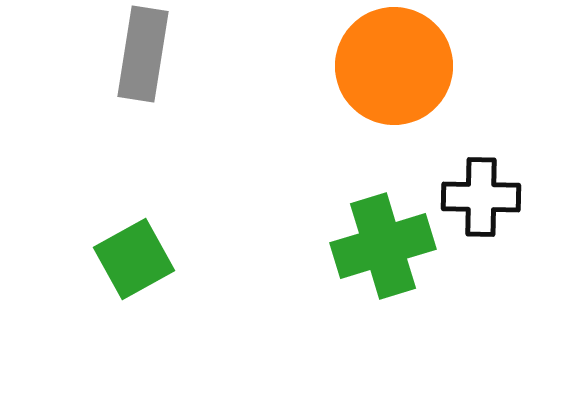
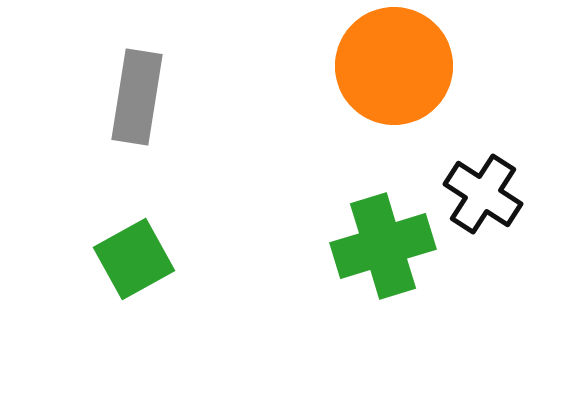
gray rectangle: moved 6 px left, 43 px down
black cross: moved 2 px right, 3 px up; rotated 32 degrees clockwise
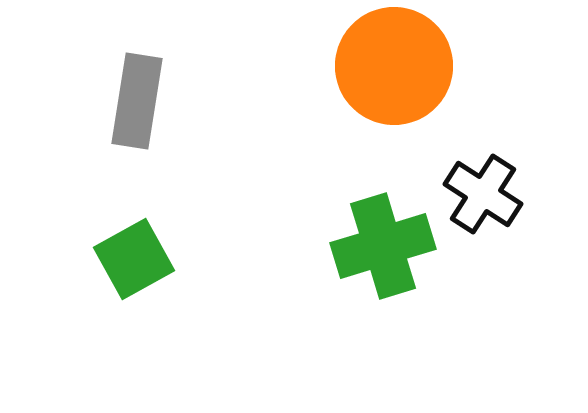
gray rectangle: moved 4 px down
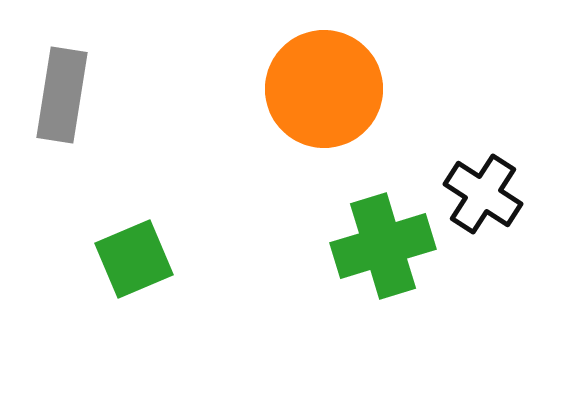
orange circle: moved 70 px left, 23 px down
gray rectangle: moved 75 px left, 6 px up
green square: rotated 6 degrees clockwise
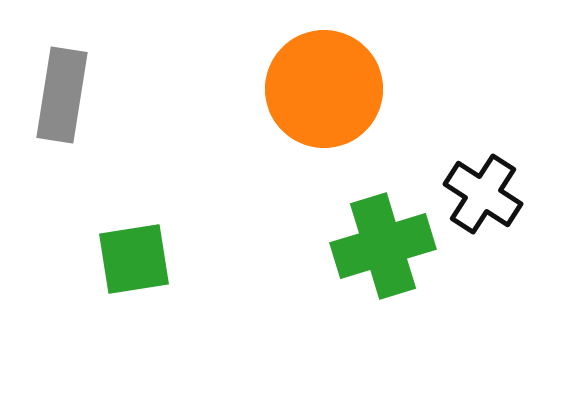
green square: rotated 14 degrees clockwise
